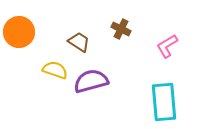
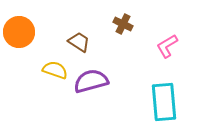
brown cross: moved 2 px right, 5 px up
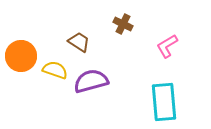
orange circle: moved 2 px right, 24 px down
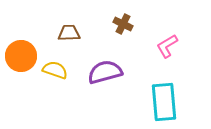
brown trapezoid: moved 10 px left, 9 px up; rotated 35 degrees counterclockwise
purple semicircle: moved 14 px right, 9 px up
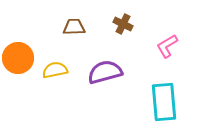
brown trapezoid: moved 5 px right, 6 px up
orange circle: moved 3 px left, 2 px down
yellow semicircle: rotated 30 degrees counterclockwise
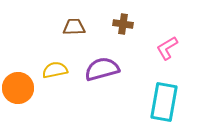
brown cross: rotated 18 degrees counterclockwise
pink L-shape: moved 2 px down
orange circle: moved 30 px down
purple semicircle: moved 3 px left, 3 px up
cyan rectangle: rotated 15 degrees clockwise
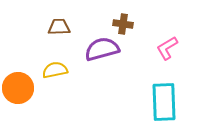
brown trapezoid: moved 15 px left
purple semicircle: moved 20 px up
cyan rectangle: rotated 12 degrees counterclockwise
